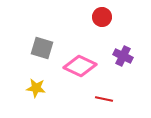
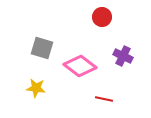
pink diamond: rotated 12 degrees clockwise
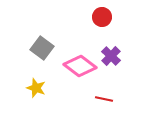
gray square: rotated 20 degrees clockwise
purple cross: moved 12 px left; rotated 18 degrees clockwise
yellow star: rotated 12 degrees clockwise
